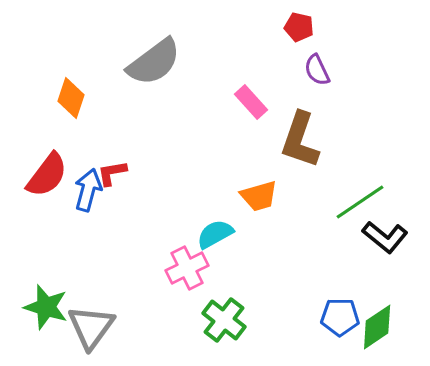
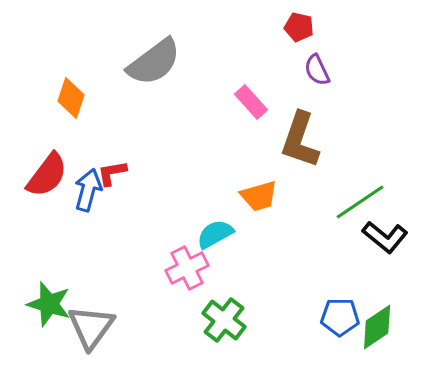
green star: moved 3 px right, 3 px up
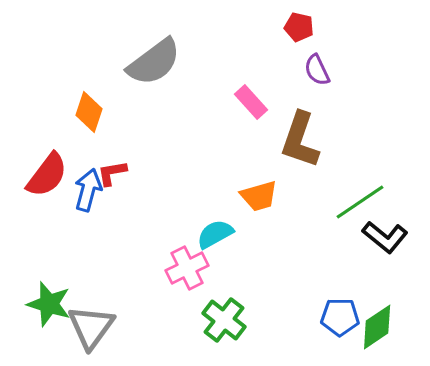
orange diamond: moved 18 px right, 14 px down
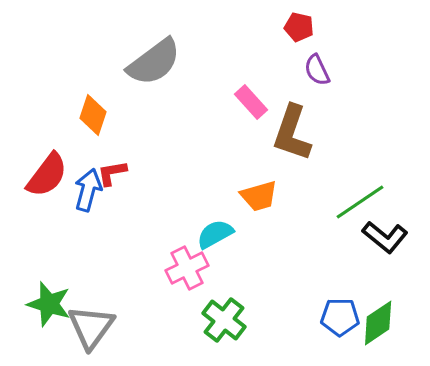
orange diamond: moved 4 px right, 3 px down
brown L-shape: moved 8 px left, 7 px up
green diamond: moved 1 px right, 4 px up
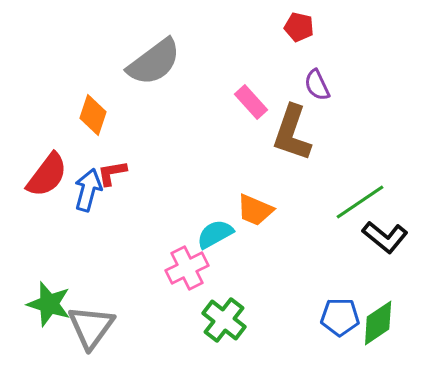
purple semicircle: moved 15 px down
orange trapezoid: moved 4 px left, 14 px down; rotated 39 degrees clockwise
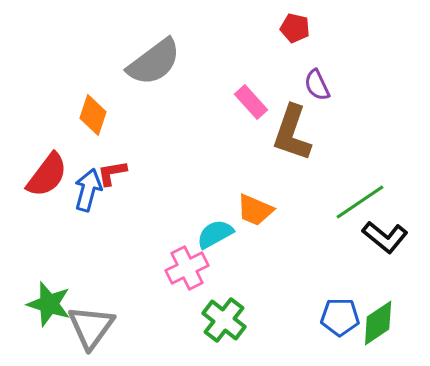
red pentagon: moved 4 px left, 1 px down
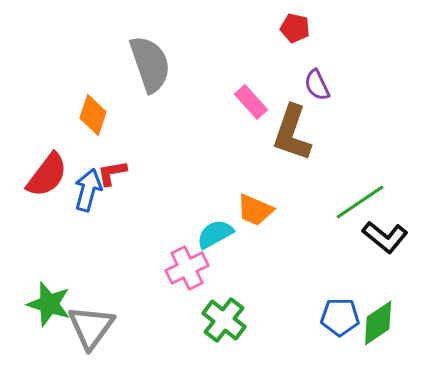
gray semicircle: moved 4 px left, 2 px down; rotated 72 degrees counterclockwise
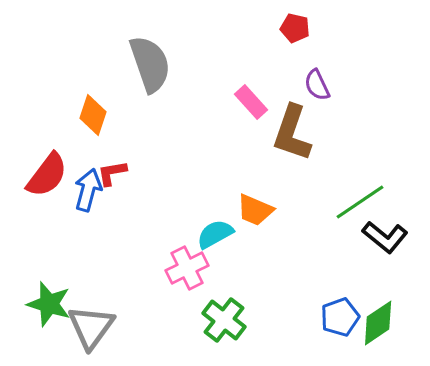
blue pentagon: rotated 21 degrees counterclockwise
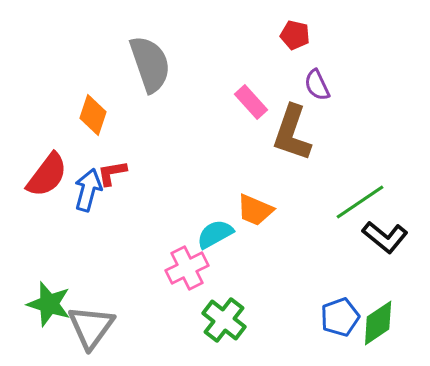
red pentagon: moved 7 px down
